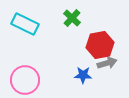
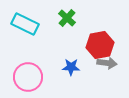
green cross: moved 5 px left
gray arrow: rotated 24 degrees clockwise
blue star: moved 12 px left, 8 px up
pink circle: moved 3 px right, 3 px up
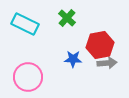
gray arrow: rotated 12 degrees counterclockwise
blue star: moved 2 px right, 8 px up
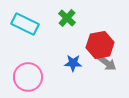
blue star: moved 4 px down
gray arrow: rotated 42 degrees clockwise
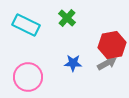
cyan rectangle: moved 1 px right, 1 px down
red hexagon: moved 12 px right
gray arrow: rotated 66 degrees counterclockwise
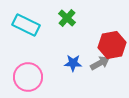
gray arrow: moved 7 px left
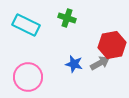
green cross: rotated 24 degrees counterclockwise
blue star: moved 1 px right, 1 px down; rotated 12 degrees clockwise
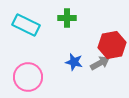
green cross: rotated 18 degrees counterclockwise
blue star: moved 2 px up
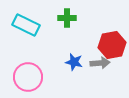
gray arrow: rotated 24 degrees clockwise
